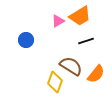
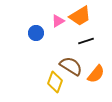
blue circle: moved 10 px right, 7 px up
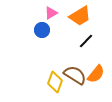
pink triangle: moved 7 px left, 8 px up
blue circle: moved 6 px right, 3 px up
black line: rotated 28 degrees counterclockwise
brown semicircle: moved 4 px right, 9 px down
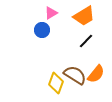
orange trapezoid: moved 4 px right
yellow diamond: moved 1 px right, 1 px down
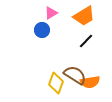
orange semicircle: moved 6 px left, 8 px down; rotated 42 degrees clockwise
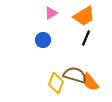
blue circle: moved 1 px right, 10 px down
black line: moved 3 px up; rotated 21 degrees counterclockwise
brown semicircle: rotated 15 degrees counterclockwise
orange semicircle: rotated 60 degrees clockwise
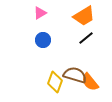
pink triangle: moved 11 px left
black line: rotated 28 degrees clockwise
yellow diamond: moved 1 px left, 1 px up
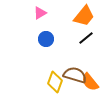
orange trapezoid: rotated 20 degrees counterclockwise
blue circle: moved 3 px right, 1 px up
